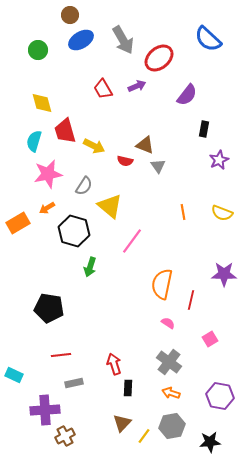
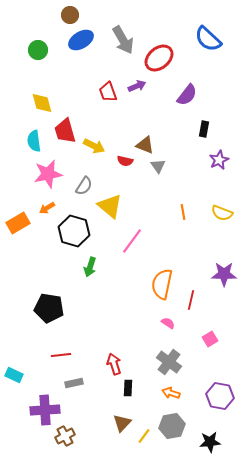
red trapezoid at (103, 89): moved 5 px right, 3 px down; rotated 10 degrees clockwise
cyan semicircle at (34, 141): rotated 25 degrees counterclockwise
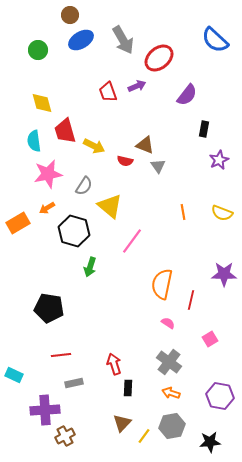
blue semicircle at (208, 39): moved 7 px right, 1 px down
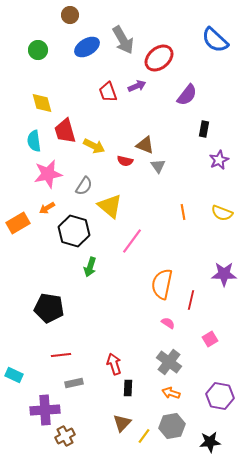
blue ellipse at (81, 40): moved 6 px right, 7 px down
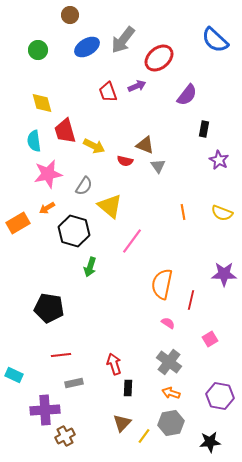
gray arrow at (123, 40): rotated 68 degrees clockwise
purple star at (219, 160): rotated 18 degrees counterclockwise
gray hexagon at (172, 426): moved 1 px left, 3 px up
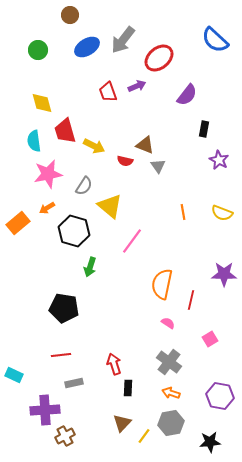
orange rectangle at (18, 223): rotated 10 degrees counterclockwise
black pentagon at (49, 308): moved 15 px right
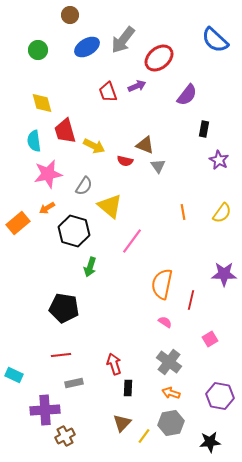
yellow semicircle at (222, 213): rotated 75 degrees counterclockwise
pink semicircle at (168, 323): moved 3 px left, 1 px up
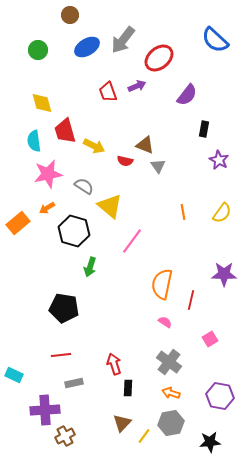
gray semicircle at (84, 186): rotated 90 degrees counterclockwise
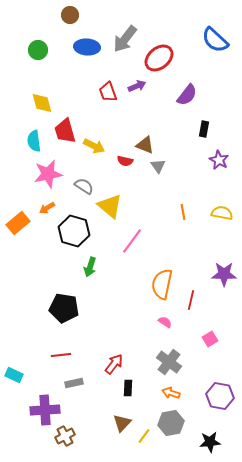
gray arrow at (123, 40): moved 2 px right, 1 px up
blue ellipse at (87, 47): rotated 35 degrees clockwise
yellow semicircle at (222, 213): rotated 115 degrees counterclockwise
red arrow at (114, 364): rotated 55 degrees clockwise
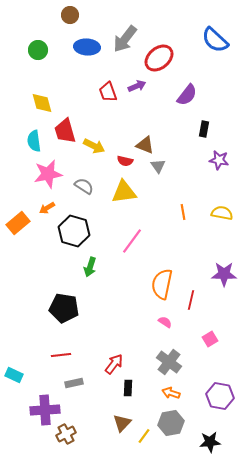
purple star at (219, 160): rotated 18 degrees counterclockwise
yellow triangle at (110, 206): moved 14 px right, 14 px up; rotated 48 degrees counterclockwise
brown cross at (65, 436): moved 1 px right, 2 px up
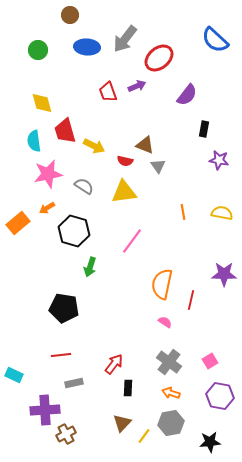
pink square at (210, 339): moved 22 px down
